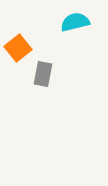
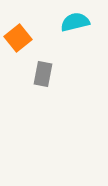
orange square: moved 10 px up
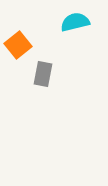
orange square: moved 7 px down
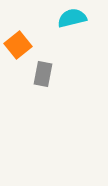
cyan semicircle: moved 3 px left, 4 px up
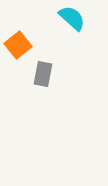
cyan semicircle: rotated 56 degrees clockwise
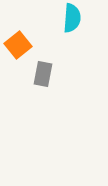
cyan semicircle: rotated 52 degrees clockwise
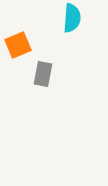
orange square: rotated 16 degrees clockwise
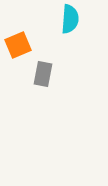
cyan semicircle: moved 2 px left, 1 px down
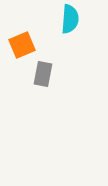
orange square: moved 4 px right
